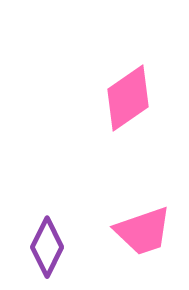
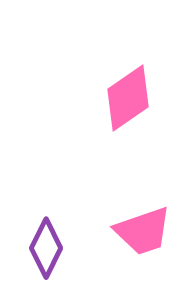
purple diamond: moved 1 px left, 1 px down
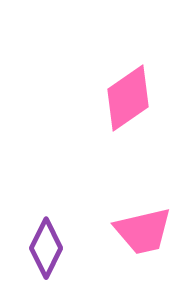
pink trapezoid: rotated 6 degrees clockwise
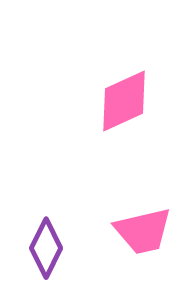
pink diamond: moved 4 px left, 3 px down; rotated 10 degrees clockwise
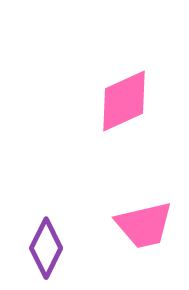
pink trapezoid: moved 1 px right, 6 px up
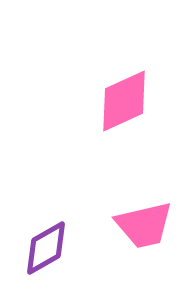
purple diamond: rotated 34 degrees clockwise
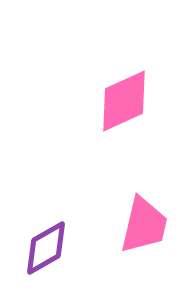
pink trapezoid: rotated 64 degrees counterclockwise
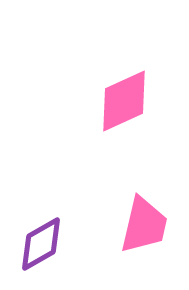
purple diamond: moved 5 px left, 4 px up
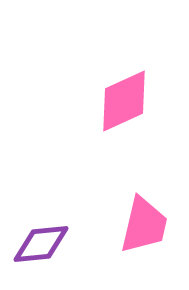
purple diamond: rotated 24 degrees clockwise
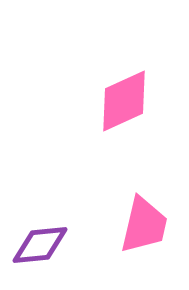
purple diamond: moved 1 px left, 1 px down
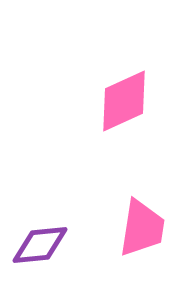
pink trapezoid: moved 2 px left, 3 px down; rotated 4 degrees counterclockwise
